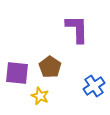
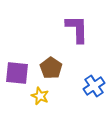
brown pentagon: moved 1 px right, 1 px down
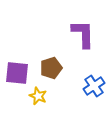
purple L-shape: moved 6 px right, 5 px down
brown pentagon: rotated 20 degrees clockwise
yellow star: moved 2 px left
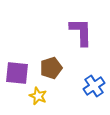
purple L-shape: moved 2 px left, 2 px up
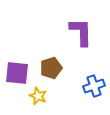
blue cross: rotated 15 degrees clockwise
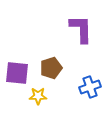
purple L-shape: moved 3 px up
blue cross: moved 4 px left, 1 px down
yellow star: rotated 24 degrees counterclockwise
